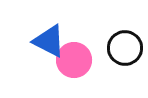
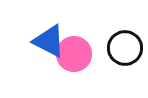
pink circle: moved 6 px up
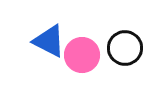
pink circle: moved 8 px right, 1 px down
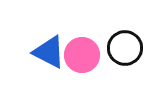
blue triangle: moved 11 px down
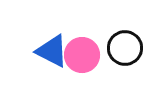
blue triangle: moved 3 px right, 1 px up
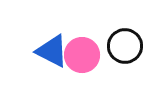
black circle: moved 2 px up
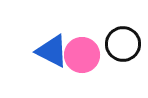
black circle: moved 2 px left, 2 px up
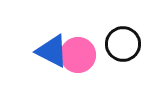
pink circle: moved 4 px left
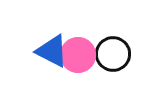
black circle: moved 10 px left, 10 px down
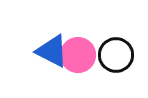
black circle: moved 3 px right, 1 px down
